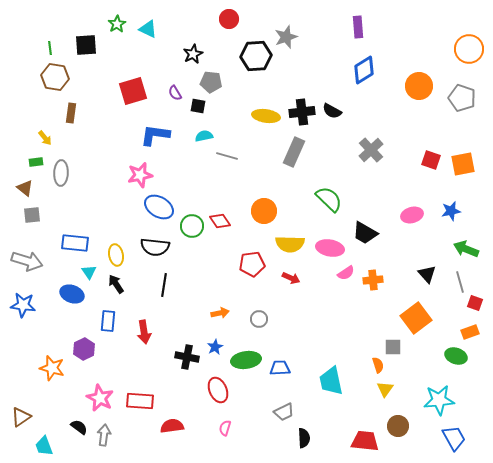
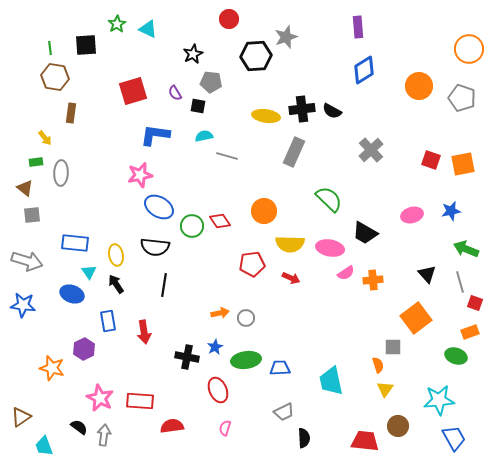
black cross at (302, 112): moved 3 px up
gray circle at (259, 319): moved 13 px left, 1 px up
blue rectangle at (108, 321): rotated 15 degrees counterclockwise
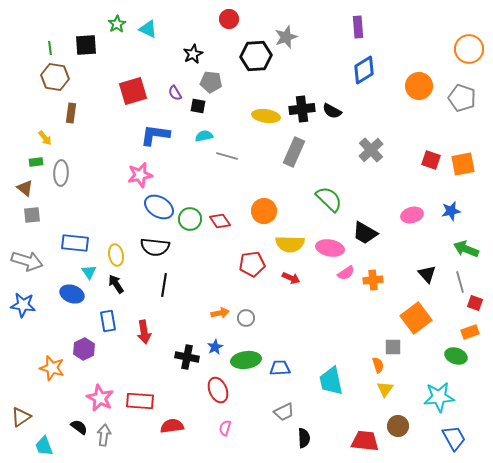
green circle at (192, 226): moved 2 px left, 7 px up
cyan star at (439, 400): moved 3 px up
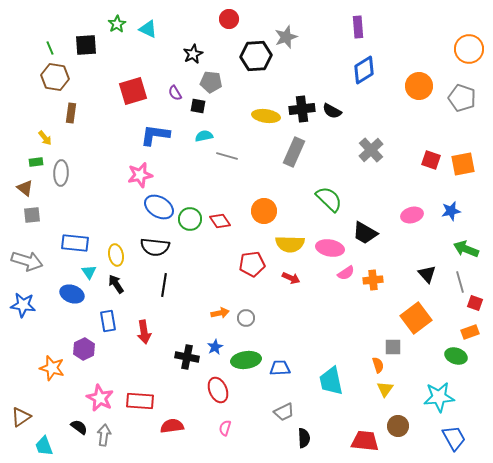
green line at (50, 48): rotated 16 degrees counterclockwise
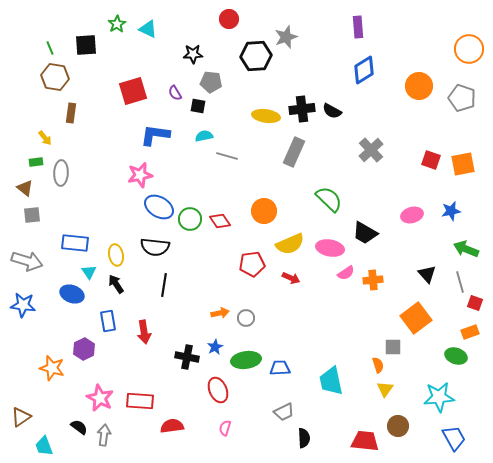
black star at (193, 54): rotated 24 degrees clockwise
yellow semicircle at (290, 244): rotated 24 degrees counterclockwise
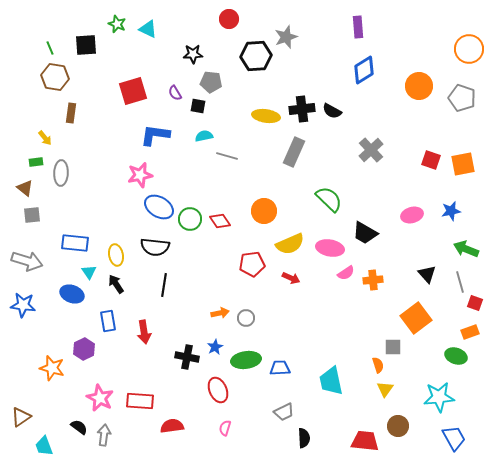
green star at (117, 24): rotated 18 degrees counterclockwise
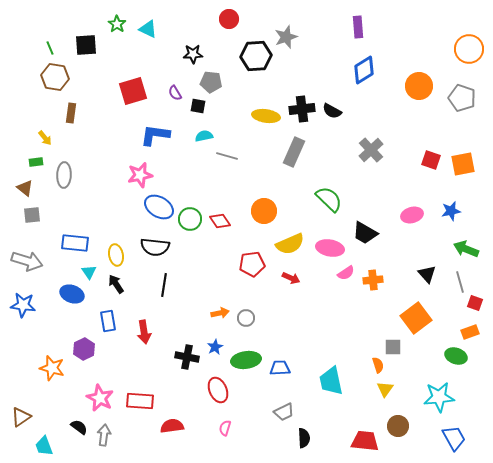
green star at (117, 24): rotated 12 degrees clockwise
gray ellipse at (61, 173): moved 3 px right, 2 px down
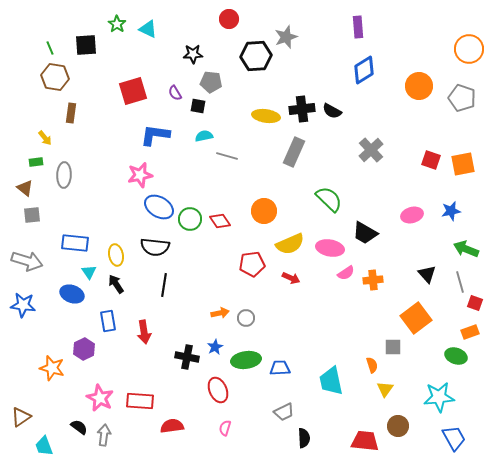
orange semicircle at (378, 365): moved 6 px left
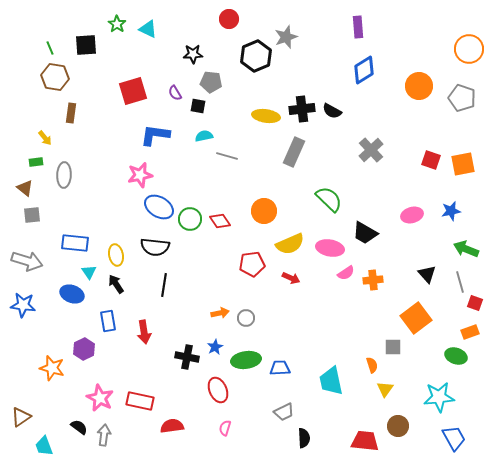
black hexagon at (256, 56): rotated 20 degrees counterclockwise
red rectangle at (140, 401): rotated 8 degrees clockwise
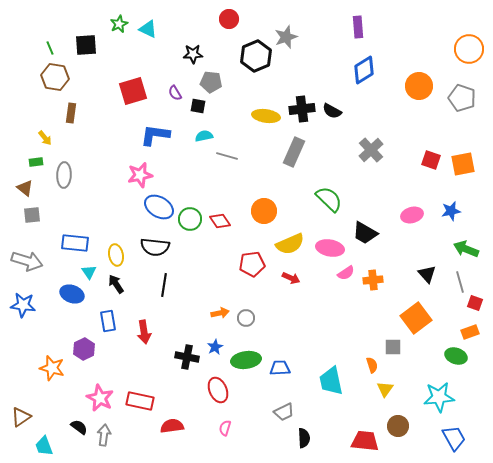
green star at (117, 24): moved 2 px right; rotated 12 degrees clockwise
